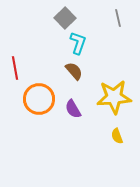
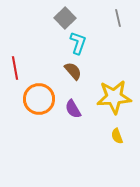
brown semicircle: moved 1 px left
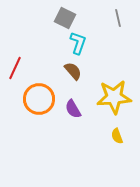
gray square: rotated 20 degrees counterclockwise
red line: rotated 35 degrees clockwise
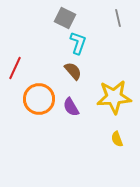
purple semicircle: moved 2 px left, 2 px up
yellow semicircle: moved 3 px down
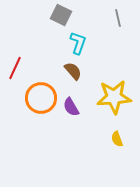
gray square: moved 4 px left, 3 px up
orange circle: moved 2 px right, 1 px up
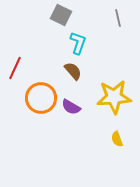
purple semicircle: rotated 30 degrees counterclockwise
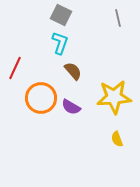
cyan L-shape: moved 18 px left
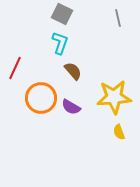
gray square: moved 1 px right, 1 px up
yellow semicircle: moved 2 px right, 7 px up
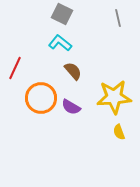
cyan L-shape: rotated 70 degrees counterclockwise
